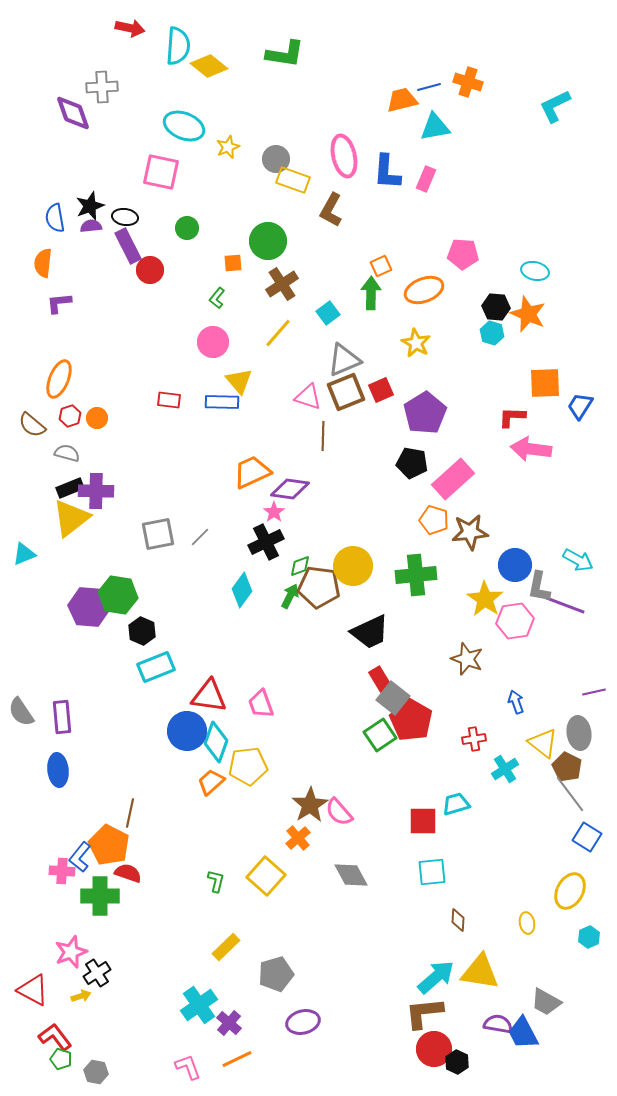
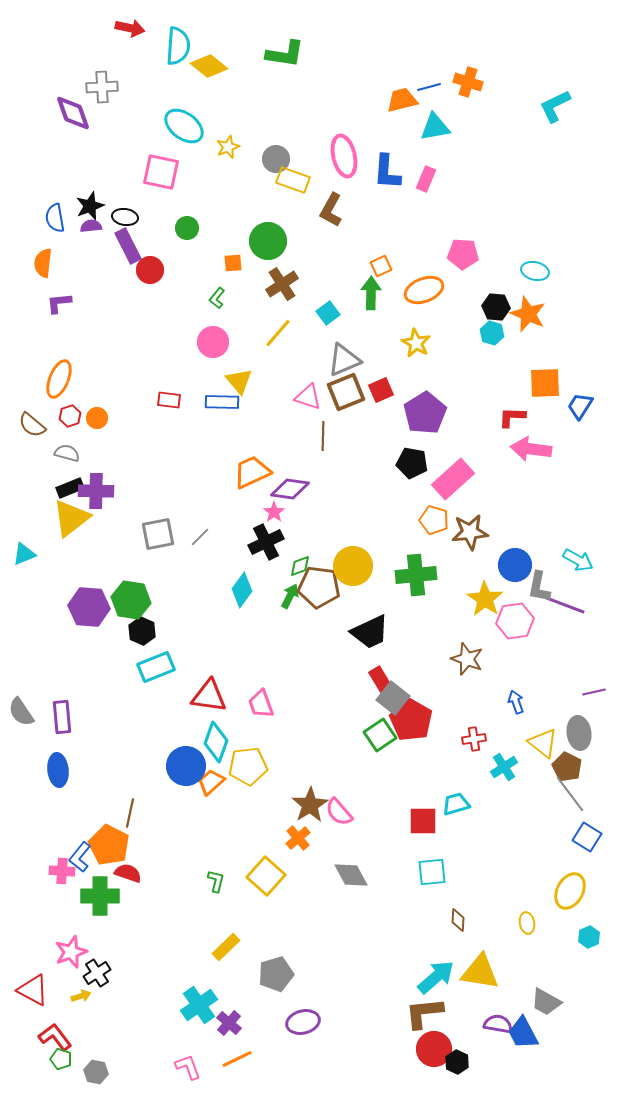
cyan ellipse at (184, 126): rotated 15 degrees clockwise
green hexagon at (118, 595): moved 13 px right, 5 px down
blue circle at (187, 731): moved 1 px left, 35 px down
cyan cross at (505, 769): moved 1 px left, 2 px up
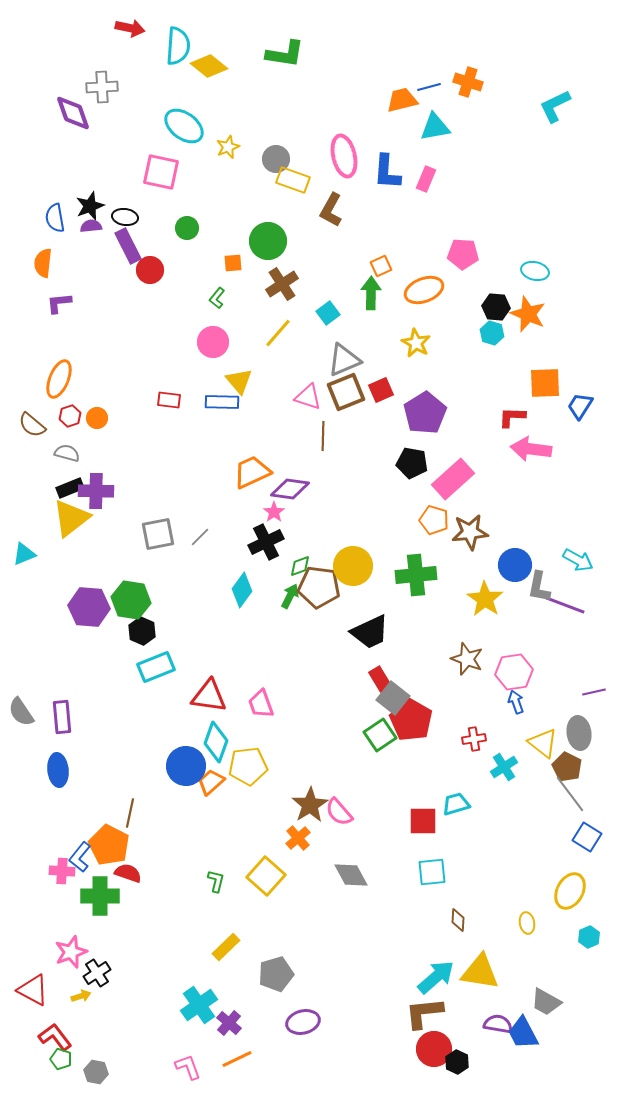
pink hexagon at (515, 621): moved 1 px left, 51 px down
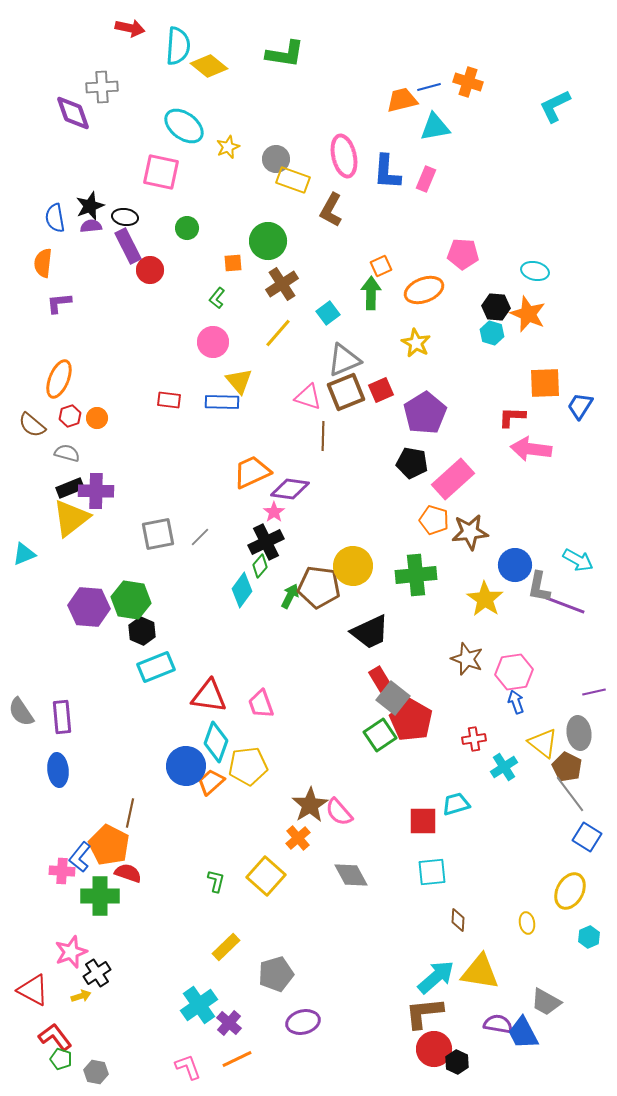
green diamond at (300, 566): moved 40 px left; rotated 30 degrees counterclockwise
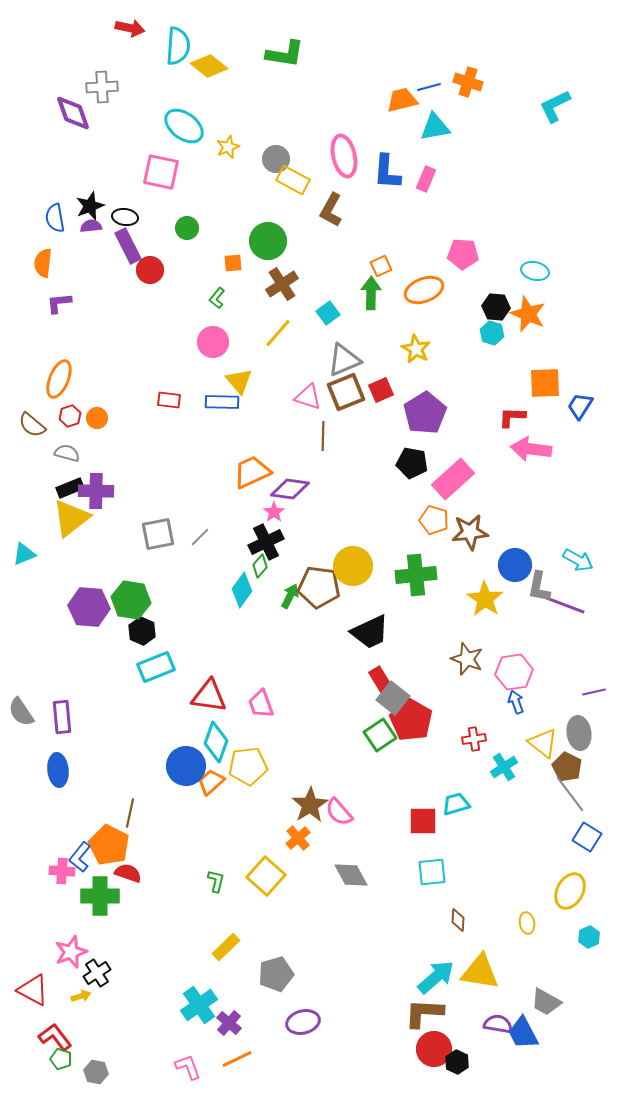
yellow rectangle at (293, 180): rotated 8 degrees clockwise
yellow star at (416, 343): moved 6 px down
brown L-shape at (424, 1013): rotated 9 degrees clockwise
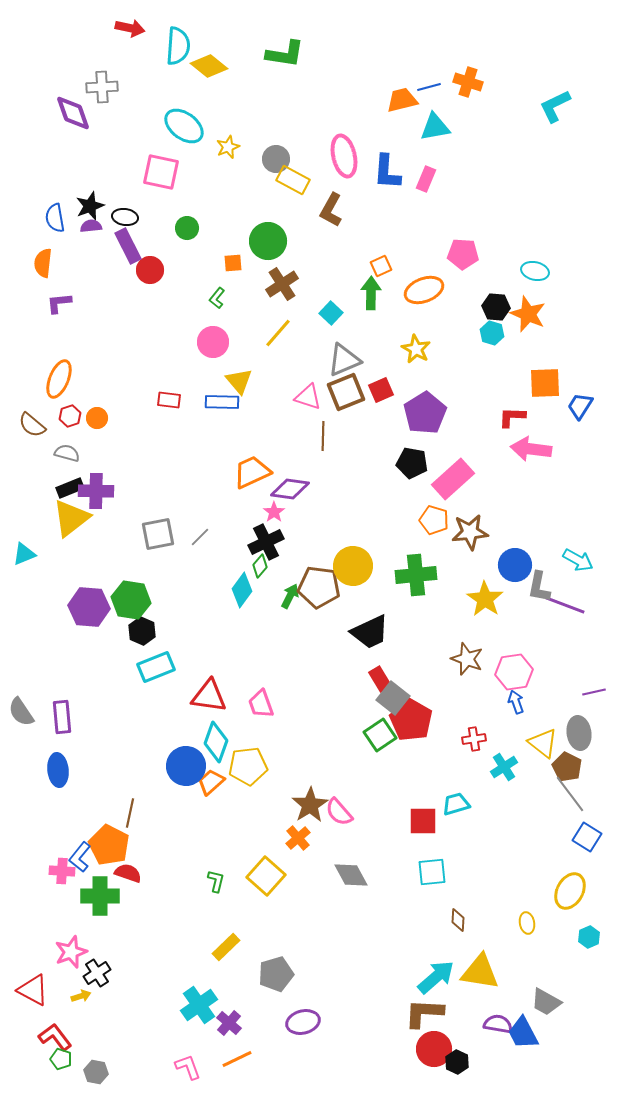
cyan square at (328, 313): moved 3 px right; rotated 10 degrees counterclockwise
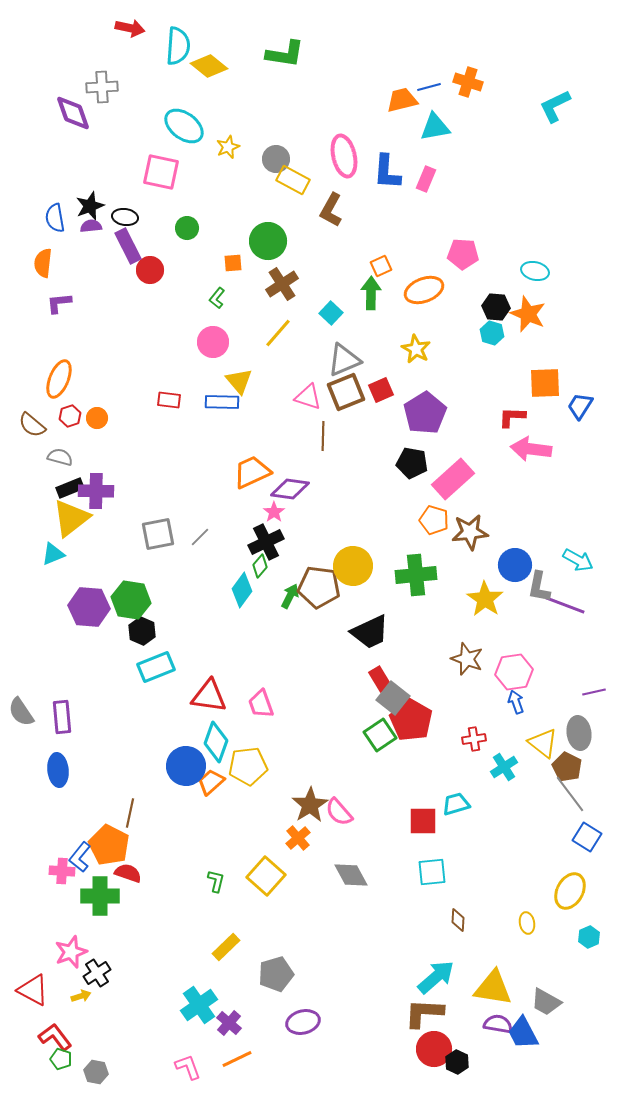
gray semicircle at (67, 453): moved 7 px left, 4 px down
cyan triangle at (24, 554): moved 29 px right
yellow triangle at (480, 972): moved 13 px right, 16 px down
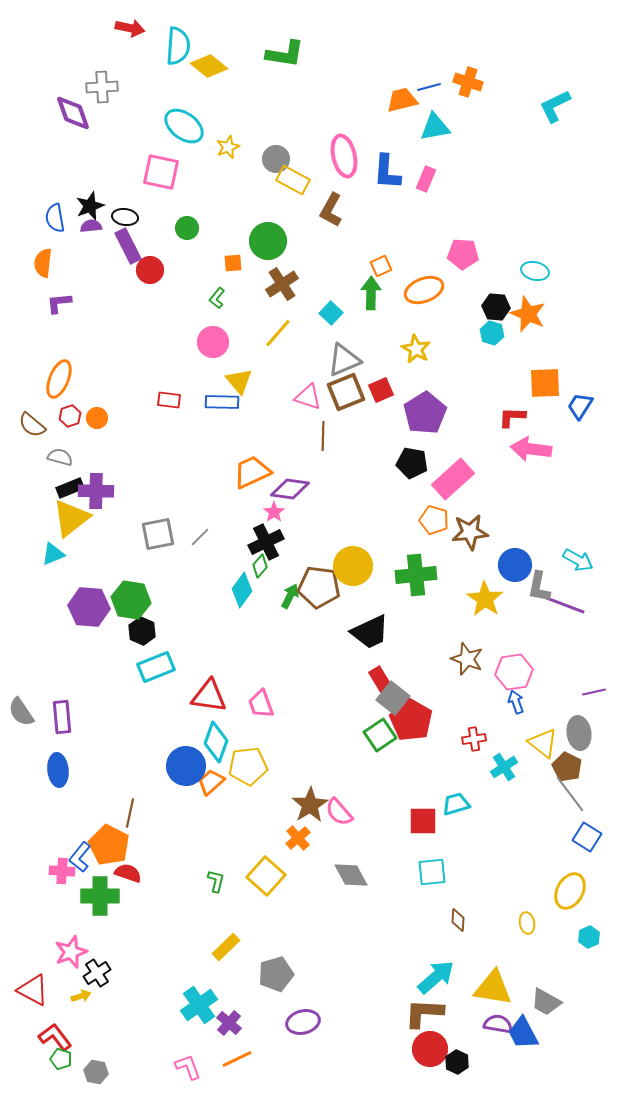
red circle at (434, 1049): moved 4 px left
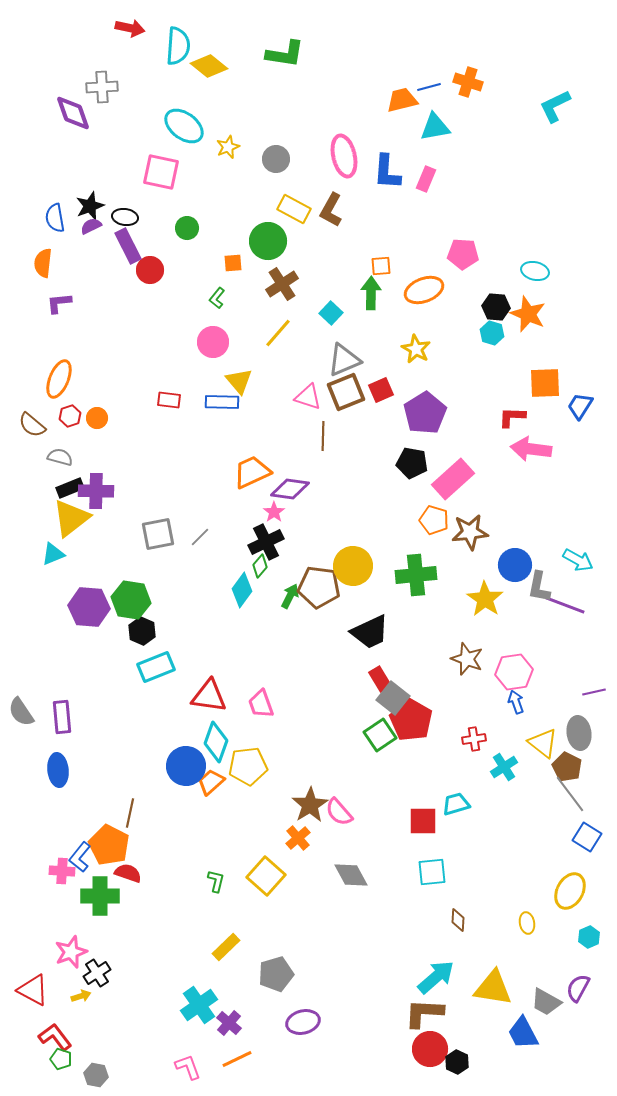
yellow rectangle at (293, 180): moved 1 px right, 29 px down
purple semicircle at (91, 226): rotated 20 degrees counterclockwise
orange square at (381, 266): rotated 20 degrees clockwise
purple semicircle at (498, 1024): moved 80 px right, 36 px up; rotated 72 degrees counterclockwise
gray hexagon at (96, 1072): moved 3 px down
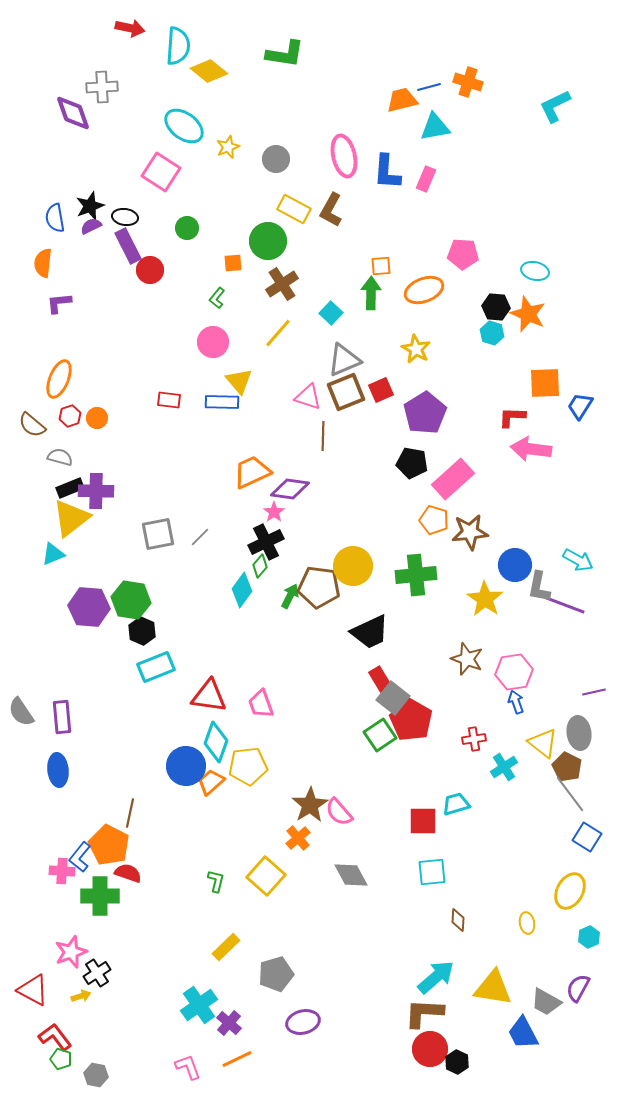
yellow diamond at (209, 66): moved 5 px down
pink square at (161, 172): rotated 21 degrees clockwise
